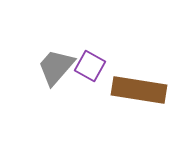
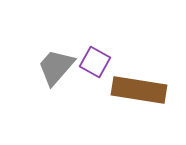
purple square: moved 5 px right, 4 px up
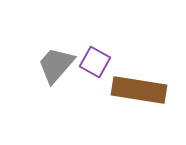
gray trapezoid: moved 2 px up
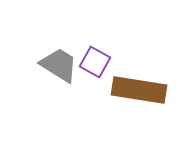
gray trapezoid: moved 3 px right; rotated 81 degrees clockwise
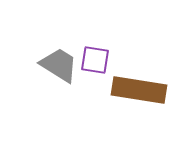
purple square: moved 2 px up; rotated 20 degrees counterclockwise
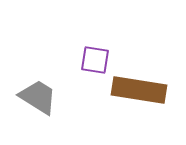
gray trapezoid: moved 21 px left, 32 px down
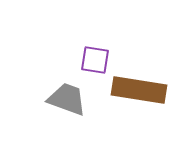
gray trapezoid: moved 29 px right, 2 px down; rotated 12 degrees counterclockwise
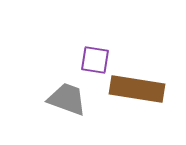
brown rectangle: moved 2 px left, 1 px up
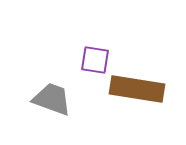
gray trapezoid: moved 15 px left
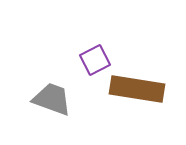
purple square: rotated 36 degrees counterclockwise
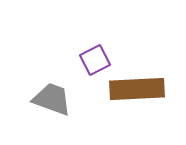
brown rectangle: rotated 12 degrees counterclockwise
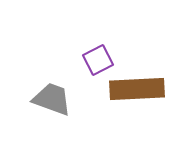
purple square: moved 3 px right
